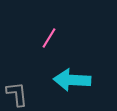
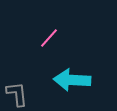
pink line: rotated 10 degrees clockwise
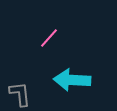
gray L-shape: moved 3 px right
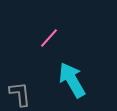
cyan arrow: rotated 57 degrees clockwise
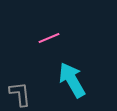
pink line: rotated 25 degrees clockwise
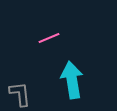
cyan arrow: rotated 21 degrees clockwise
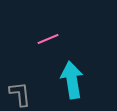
pink line: moved 1 px left, 1 px down
